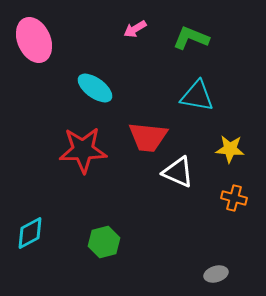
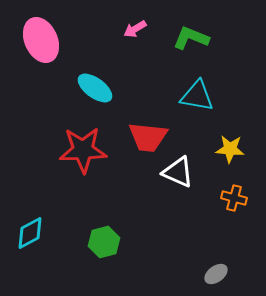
pink ellipse: moved 7 px right
gray ellipse: rotated 20 degrees counterclockwise
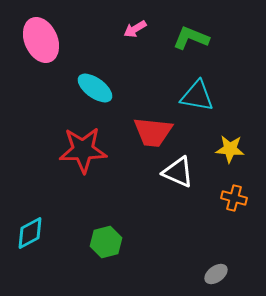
red trapezoid: moved 5 px right, 5 px up
green hexagon: moved 2 px right
